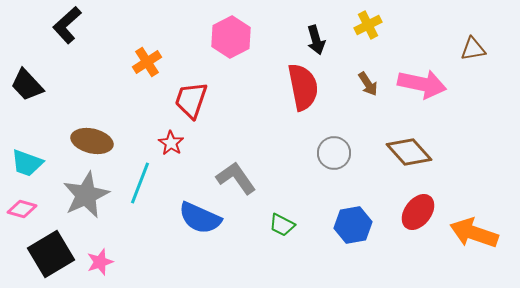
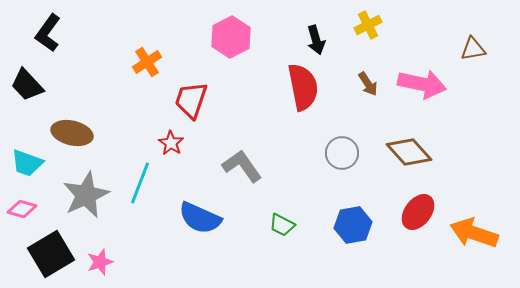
black L-shape: moved 19 px left, 8 px down; rotated 12 degrees counterclockwise
brown ellipse: moved 20 px left, 8 px up
gray circle: moved 8 px right
gray L-shape: moved 6 px right, 12 px up
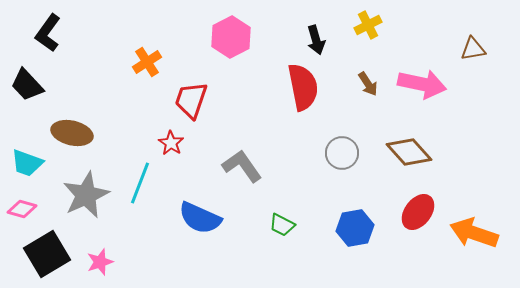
blue hexagon: moved 2 px right, 3 px down
black square: moved 4 px left
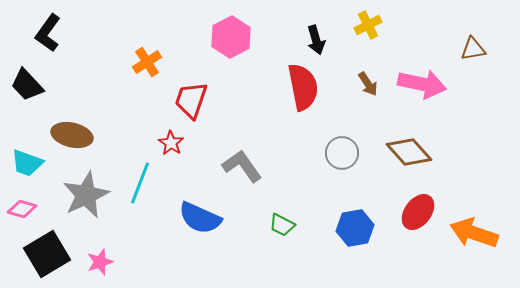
brown ellipse: moved 2 px down
